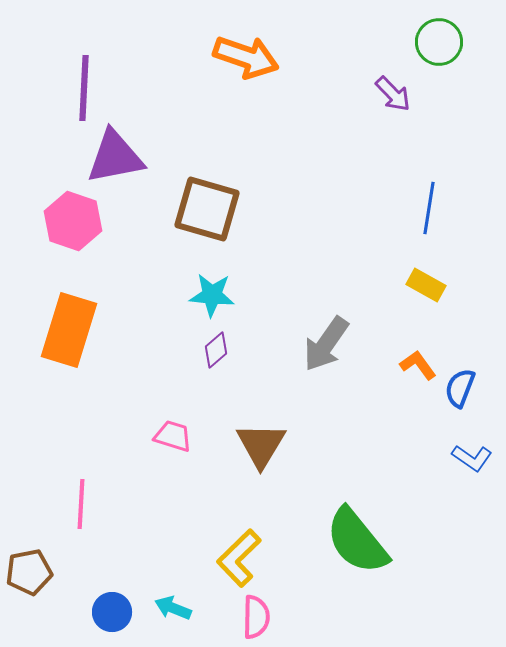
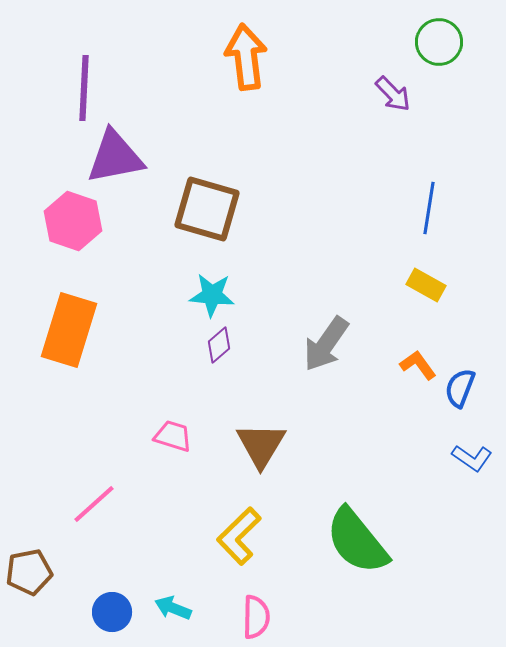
orange arrow: rotated 116 degrees counterclockwise
purple diamond: moved 3 px right, 5 px up
pink line: moved 13 px right; rotated 45 degrees clockwise
yellow L-shape: moved 22 px up
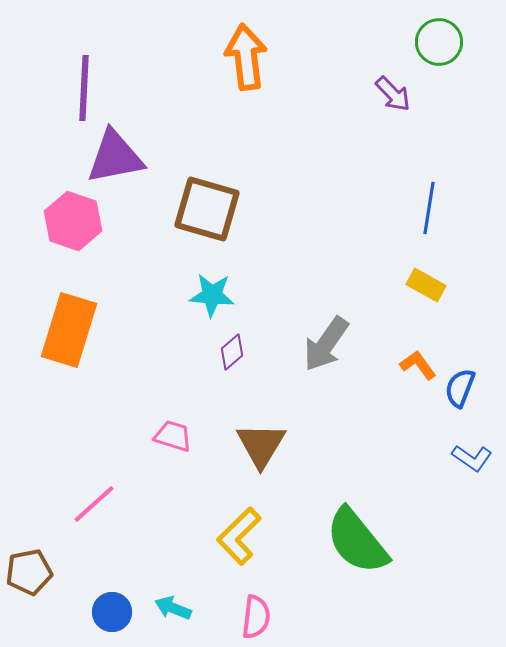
purple diamond: moved 13 px right, 7 px down
pink semicircle: rotated 6 degrees clockwise
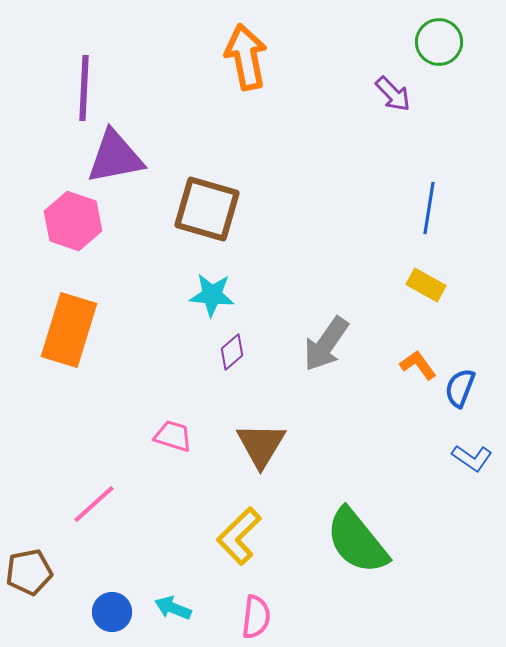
orange arrow: rotated 4 degrees counterclockwise
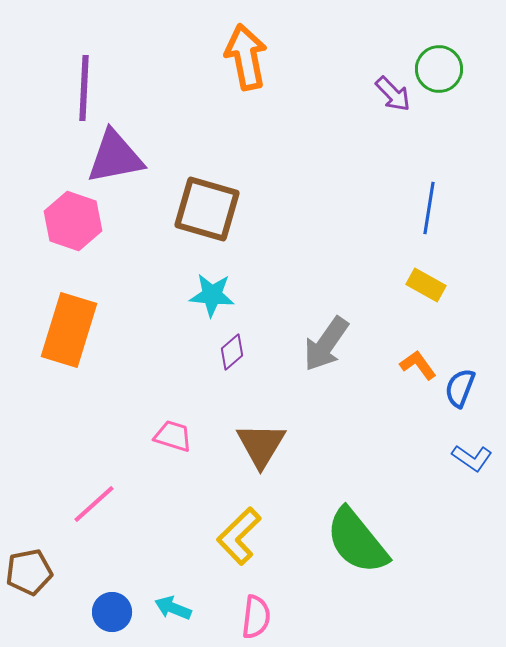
green circle: moved 27 px down
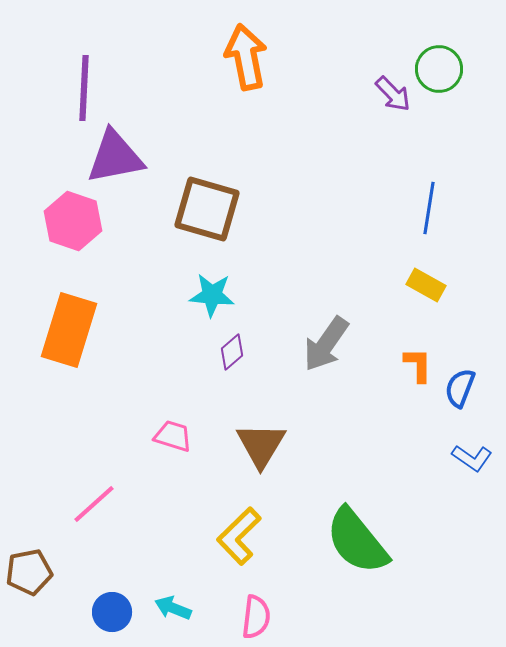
orange L-shape: rotated 36 degrees clockwise
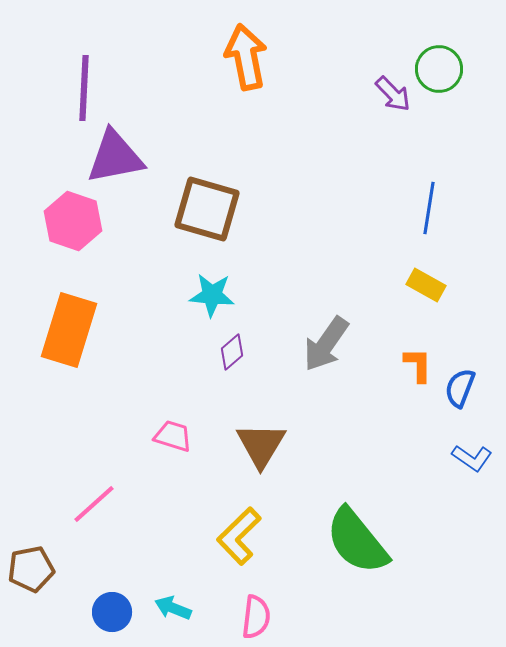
brown pentagon: moved 2 px right, 3 px up
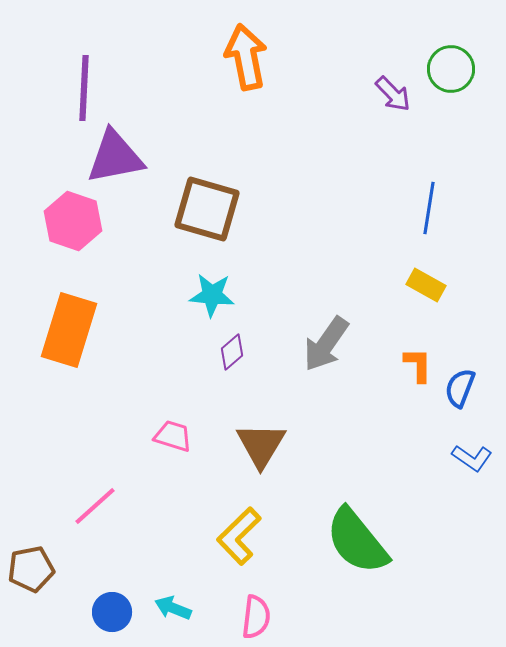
green circle: moved 12 px right
pink line: moved 1 px right, 2 px down
